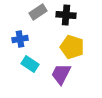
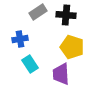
cyan rectangle: rotated 24 degrees clockwise
purple trapezoid: rotated 30 degrees counterclockwise
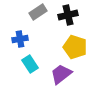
black cross: moved 2 px right; rotated 18 degrees counterclockwise
yellow pentagon: moved 3 px right
purple trapezoid: rotated 55 degrees clockwise
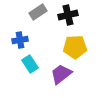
blue cross: moved 1 px down
yellow pentagon: rotated 20 degrees counterclockwise
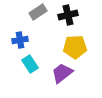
purple trapezoid: moved 1 px right, 1 px up
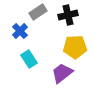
blue cross: moved 9 px up; rotated 35 degrees counterclockwise
cyan rectangle: moved 1 px left, 5 px up
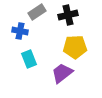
gray rectangle: moved 1 px left
blue cross: rotated 35 degrees counterclockwise
cyan rectangle: rotated 12 degrees clockwise
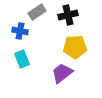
cyan rectangle: moved 7 px left
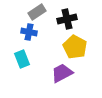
black cross: moved 1 px left, 4 px down
blue cross: moved 9 px right, 1 px down
yellow pentagon: rotated 30 degrees clockwise
purple trapezoid: rotated 10 degrees clockwise
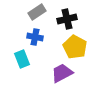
blue cross: moved 6 px right, 5 px down
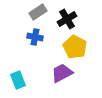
gray rectangle: moved 1 px right
black cross: rotated 18 degrees counterclockwise
cyan rectangle: moved 4 px left, 21 px down
